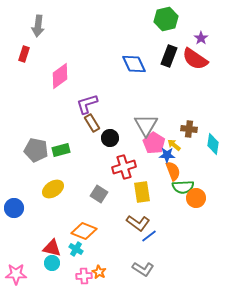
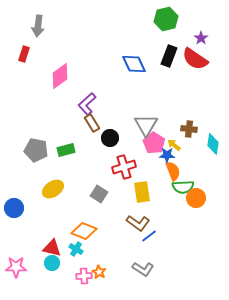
purple L-shape: rotated 25 degrees counterclockwise
green rectangle: moved 5 px right
pink star: moved 7 px up
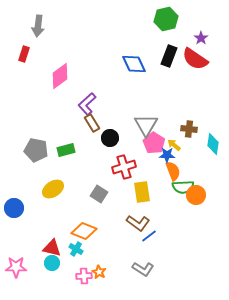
orange circle: moved 3 px up
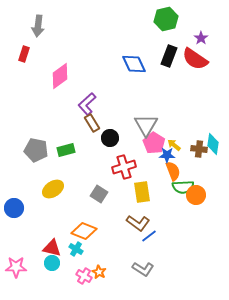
brown cross: moved 10 px right, 20 px down
pink cross: rotated 35 degrees clockwise
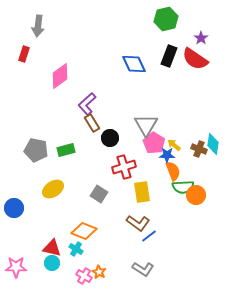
brown cross: rotated 14 degrees clockwise
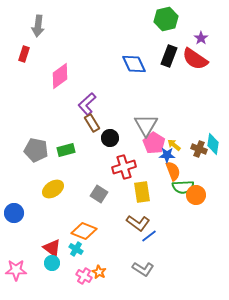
blue circle: moved 5 px down
red triangle: rotated 24 degrees clockwise
pink star: moved 3 px down
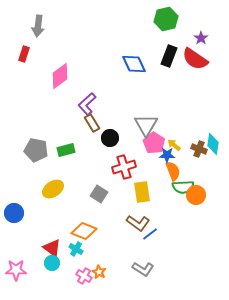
blue line: moved 1 px right, 2 px up
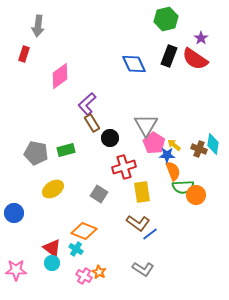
gray pentagon: moved 3 px down
